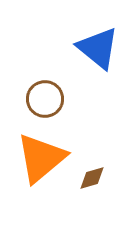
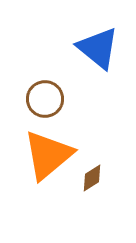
orange triangle: moved 7 px right, 3 px up
brown diamond: rotated 16 degrees counterclockwise
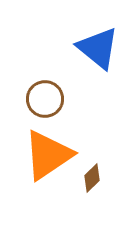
orange triangle: rotated 6 degrees clockwise
brown diamond: rotated 12 degrees counterclockwise
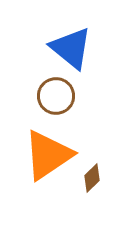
blue triangle: moved 27 px left
brown circle: moved 11 px right, 3 px up
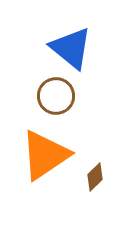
orange triangle: moved 3 px left
brown diamond: moved 3 px right, 1 px up
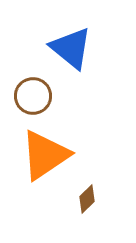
brown circle: moved 23 px left
brown diamond: moved 8 px left, 22 px down
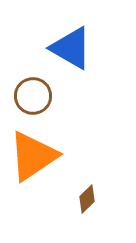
blue triangle: rotated 9 degrees counterclockwise
orange triangle: moved 12 px left, 1 px down
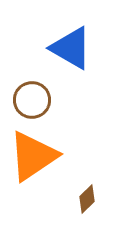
brown circle: moved 1 px left, 4 px down
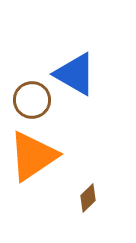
blue triangle: moved 4 px right, 26 px down
brown diamond: moved 1 px right, 1 px up
